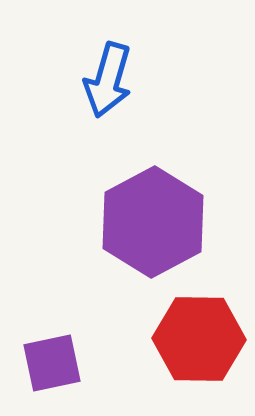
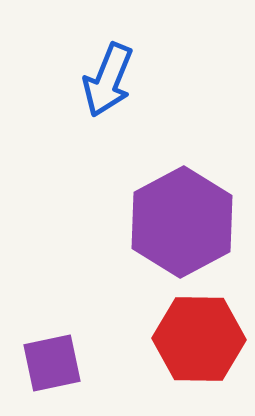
blue arrow: rotated 6 degrees clockwise
purple hexagon: moved 29 px right
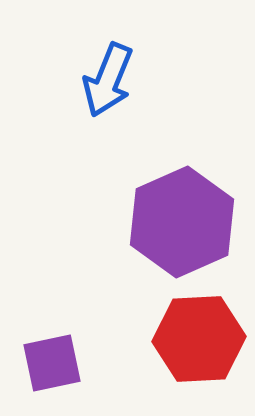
purple hexagon: rotated 4 degrees clockwise
red hexagon: rotated 4 degrees counterclockwise
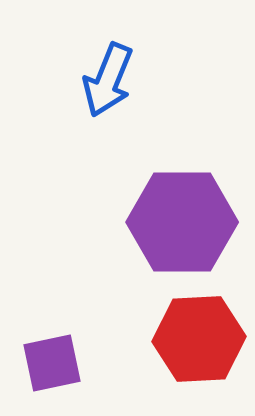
purple hexagon: rotated 24 degrees clockwise
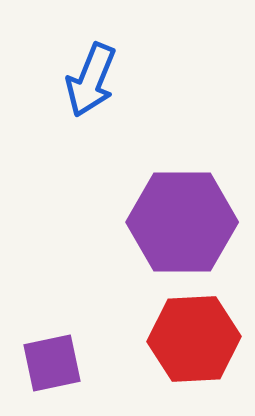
blue arrow: moved 17 px left
red hexagon: moved 5 px left
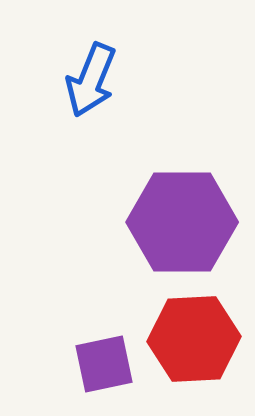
purple square: moved 52 px right, 1 px down
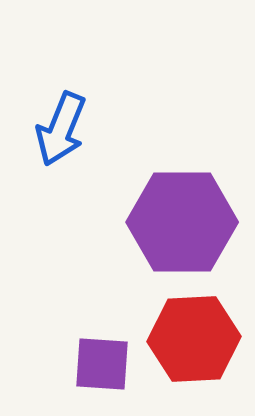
blue arrow: moved 30 px left, 49 px down
purple square: moved 2 px left; rotated 16 degrees clockwise
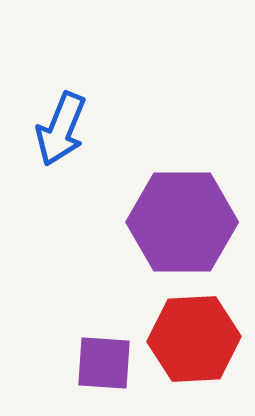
purple square: moved 2 px right, 1 px up
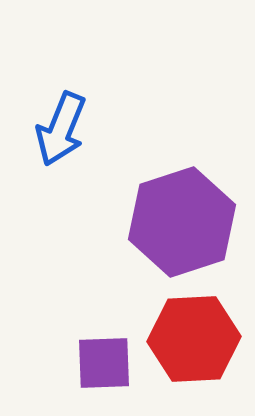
purple hexagon: rotated 18 degrees counterclockwise
purple square: rotated 6 degrees counterclockwise
